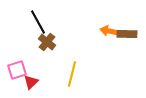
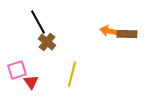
red triangle: rotated 21 degrees counterclockwise
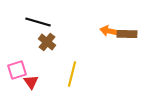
black line: rotated 45 degrees counterclockwise
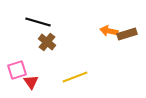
brown rectangle: rotated 18 degrees counterclockwise
yellow line: moved 3 px right, 3 px down; rotated 55 degrees clockwise
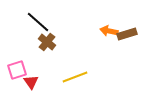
black line: rotated 25 degrees clockwise
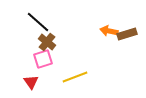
pink square: moved 26 px right, 11 px up
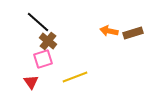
brown rectangle: moved 6 px right, 1 px up
brown cross: moved 1 px right, 1 px up
